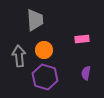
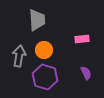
gray trapezoid: moved 2 px right
gray arrow: rotated 15 degrees clockwise
purple semicircle: rotated 144 degrees clockwise
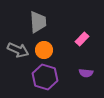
gray trapezoid: moved 1 px right, 2 px down
pink rectangle: rotated 40 degrees counterclockwise
gray arrow: moved 1 px left, 6 px up; rotated 105 degrees clockwise
purple semicircle: rotated 120 degrees clockwise
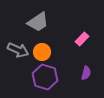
gray trapezoid: rotated 60 degrees clockwise
orange circle: moved 2 px left, 2 px down
purple semicircle: rotated 80 degrees counterclockwise
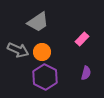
purple hexagon: rotated 10 degrees clockwise
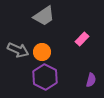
gray trapezoid: moved 6 px right, 6 px up
purple semicircle: moved 5 px right, 7 px down
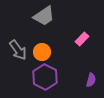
gray arrow: rotated 30 degrees clockwise
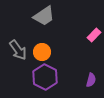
pink rectangle: moved 12 px right, 4 px up
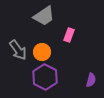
pink rectangle: moved 25 px left; rotated 24 degrees counterclockwise
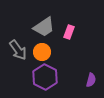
gray trapezoid: moved 11 px down
pink rectangle: moved 3 px up
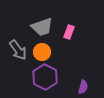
gray trapezoid: moved 2 px left; rotated 15 degrees clockwise
purple semicircle: moved 8 px left, 7 px down
